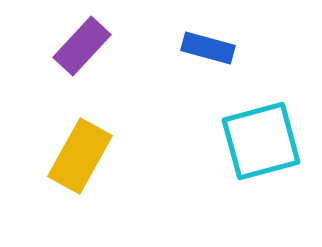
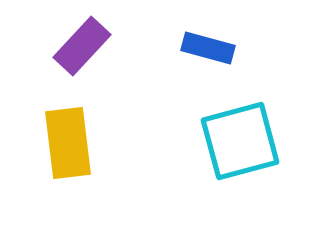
cyan square: moved 21 px left
yellow rectangle: moved 12 px left, 13 px up; rotated 36 degrees counterclockwise
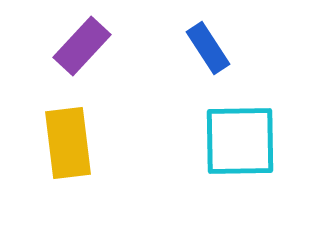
blue rectangle: rotated 42 degrees clockwise
cyan square: rotated 14 degrees clockwise
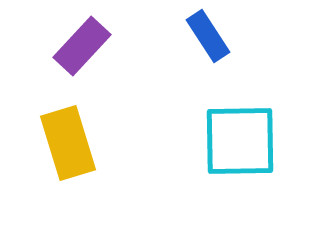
blue rectangle: moved 12 px up
yellow rectangle: rotated 10 degrees counterclockwise
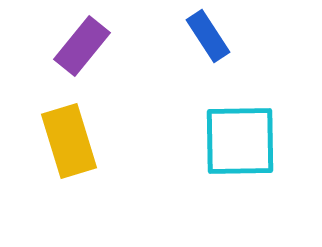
purple rectangle: rotated 4 degrees counterclockwise
yellow rectangle: moved 1 px right, 2 px up
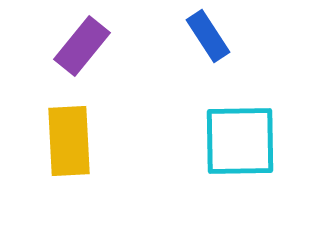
yellow rectangle: rotated 14 degrees clockwise
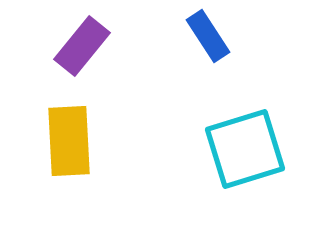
cyan square: moved 5 px right, 8 px down; rotated 16 degrees counterclockwise
